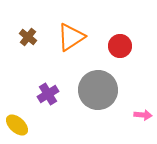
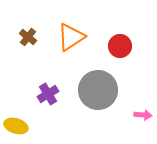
yellow ellipse: moved 1 px left, 1 px down; rotated 25 degrees counterclockwise
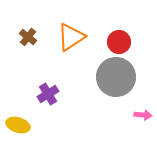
red circle: moved 1 px left, 4 px up
gray circle: moved 18 px right, 13 px up
yellow ellipse: moved 2 px right, 1 px up
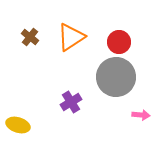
brown cross: moved 2 px right
purple cross: moved 23 px right, 8 px down
pink arrow: moved 2 px left
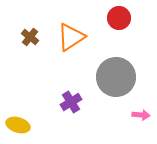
red circle: moved 24 px up
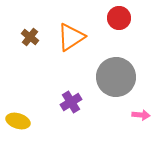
yellow ellipse: moved 4 px up
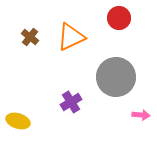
orange triangle: rotated 8 degrees clockwise
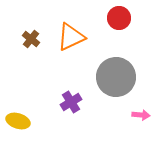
brown cross: moved 1 px right, 2 px down
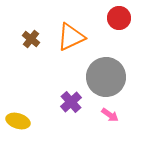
gray circle: moved 10 px left
purple cross: rotated 10 degrees counterclockwise
pink arrow: moved 31 px left; rotated 30 degrees clockwise
